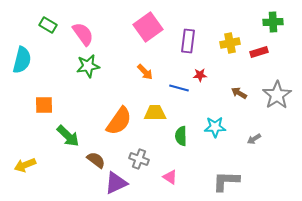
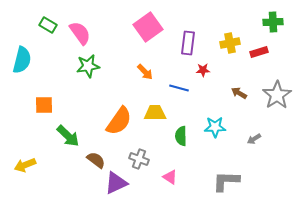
pink semicircle: moved 3 px left, 1 px up
purple rectangle: moved 2 px down
red star: moved 3 px right, 5 px up
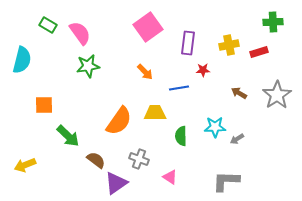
yellow cross: moved 1 px left, 2 px down
blue line: rotated 24 degrees counterclockwise
gray arrow: moved 17 px left
purple triangle: rotated 10 degrees counterclockwise
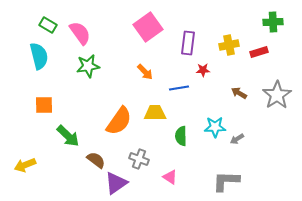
cyan semicircle: moved 17 px right, 4 px up; rotated 28 degrees counterclockwise
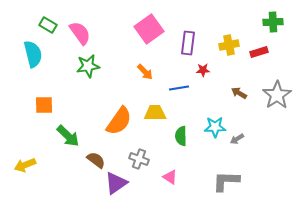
pink square: moved 1 px right, 2 px down
cyan semicircle: moved 6 px left, 2 px up
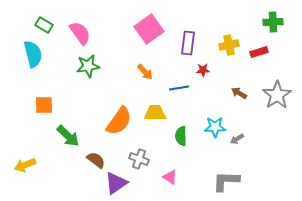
green rectangle: moved 4 px left
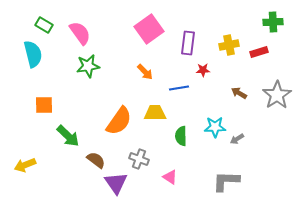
purple triangle: rotated 30 degrees counterclockwise
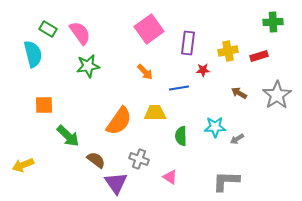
green rectangle: moved 4 px right, 4 px down
yellow cross: moved 1 px left, 6 px down
red rectangle: moved 4 px down
yellow arrow: moved 2 px left
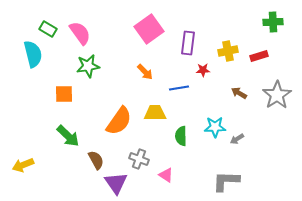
orange square: moved 20 px right, 11 px up
brown semicircle: rotated 24 degrees clockwise
pink triangle: moved 4 px left, 2 px up
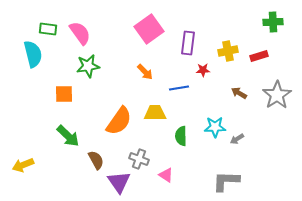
green rectangle: rotated 24 degrees counterclockwise
purple triangle: moved 3 px right, 1 px up
